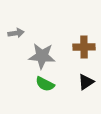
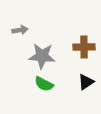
gray arrow: moved 4 px right, 3 px up
green semicircle: moved 1 px left
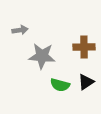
green semicircle: moved 16 px right, 1 px down; rotated 12 degrees counterclockwise
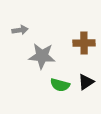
brown cross: moved 4 px up
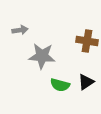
brown cross: moved 3 px right, 2 px up; rotated 10 degrees clockwise
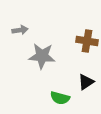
green semicircle: moved 13 px down
